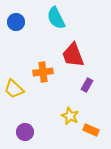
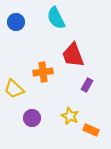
purple circle: moved 7 px right, 14 px up
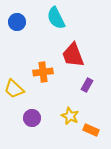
blue circle: moved 1 px right
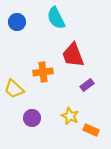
purple rectangle: rotated 24 degrees clockwise
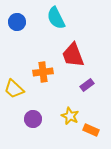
purple circle: moved 1 px right, 1 px down
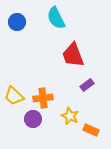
orange cross: moved 26 px down
yellow trapezoid: moved 7 px down
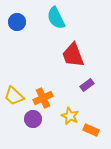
orange cross: rotated 18 degrees counterclockwise
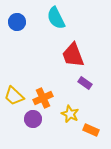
purple rectangle: moved 2 px left, 2 px up; rotated 72 degrees clockwise
yellow star: moved 2 px up
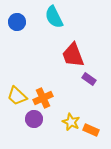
cyan semicircle: moved 2 px left, 1 px up
purple rectangle: moved 4 px right, 4 px up
yellow trapezoid: moved 3 px right
yellow star: moved 1 px right, 8 px down
purple circle: moved 1 px right
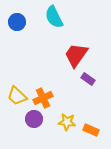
red trapezoid: moved 3 px right; rotated 56 degrees clockwise
purple rectangle: moved 1 px left
yellow star: moved 4 px left; rotated 18 degrees counterclockwise
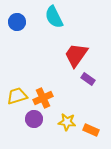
yellow trapezoid: rotated 120 degrees clockwise
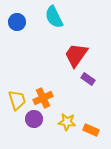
yellow trapezoid: moved 4 px down; rotated 90 degrees clockwise
